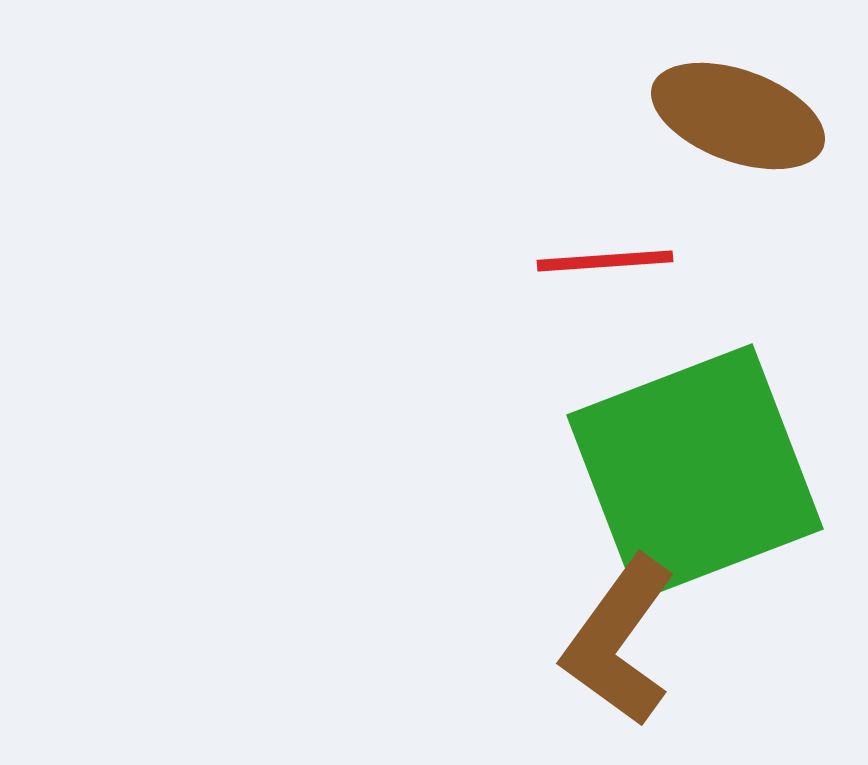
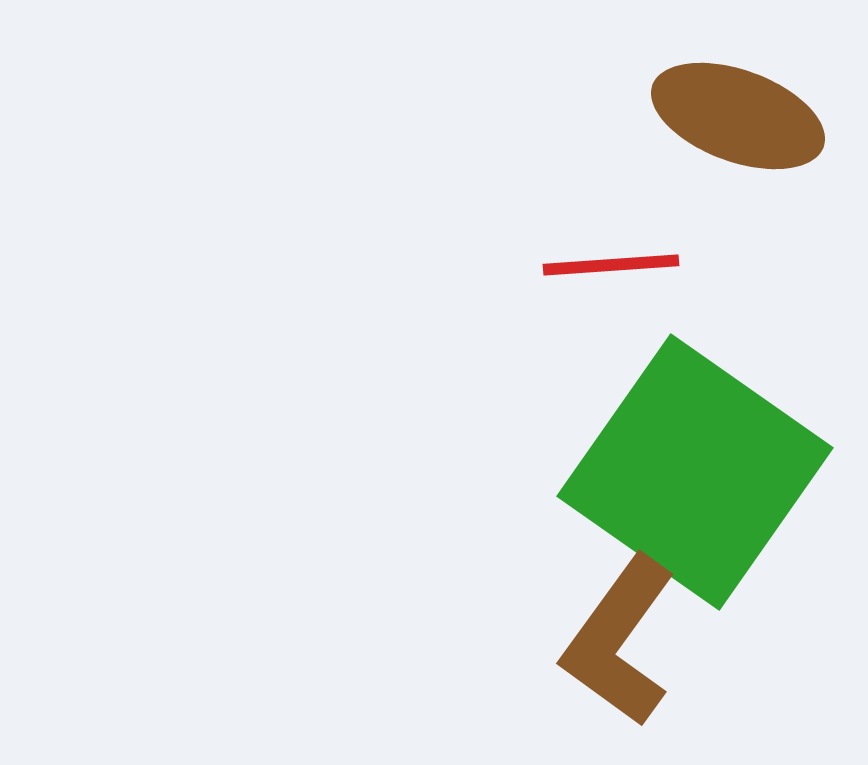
red line: moved 6 px right, 4 px down
green square: rotated 34 degrees counterclockwise
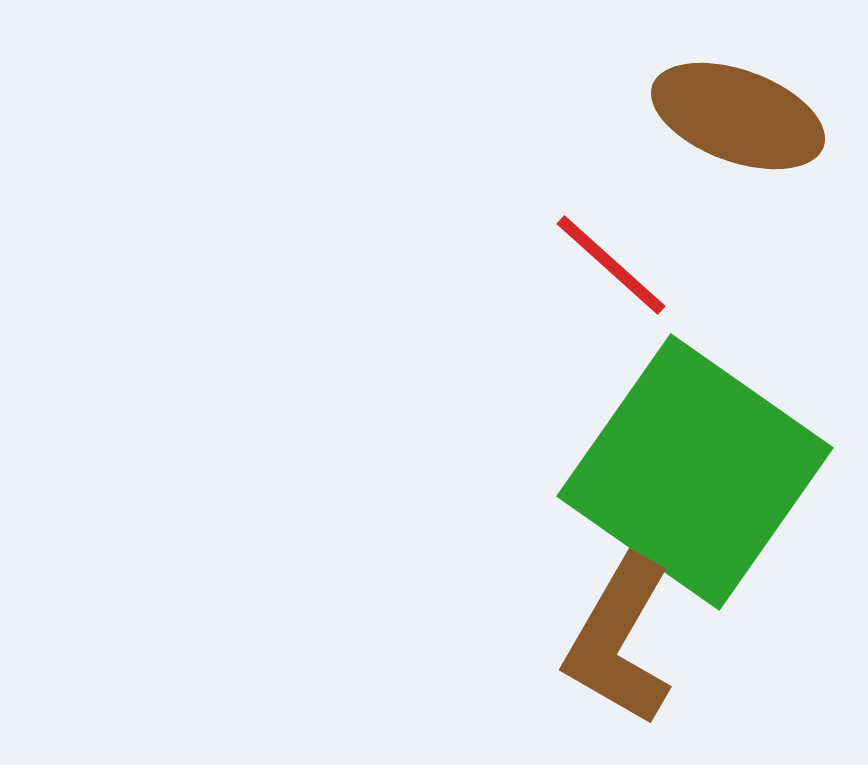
red line: rotated 46 degrees clockwise
brown L-shape: rotated 6 degrees counterclockwise
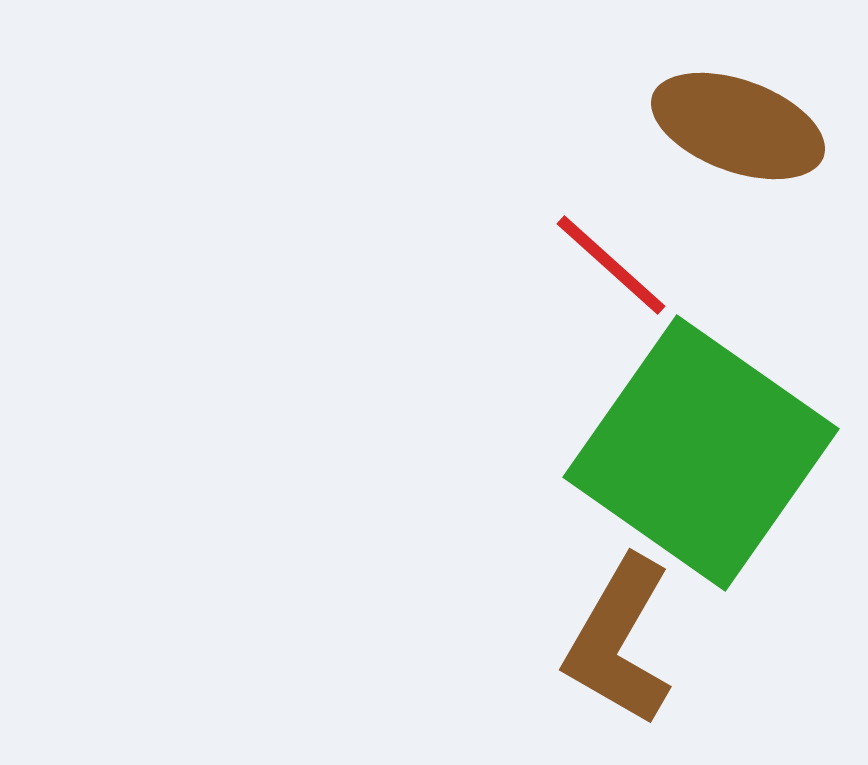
brown ellipse: moved 10 px down
green square: moved 6 px right, 19 px up
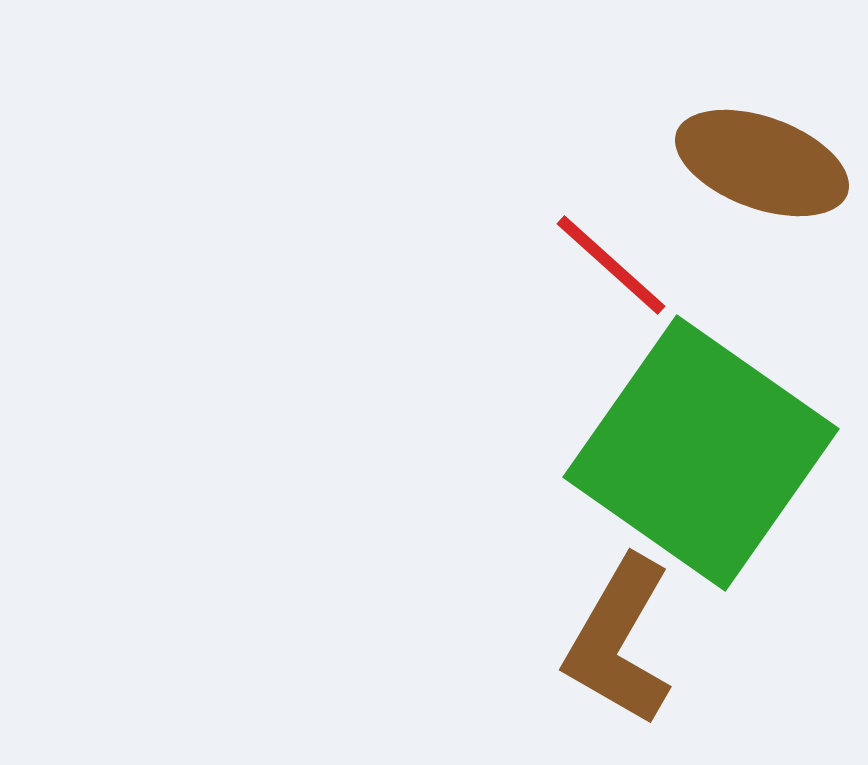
brown ellipse: moved 24 px right, 37 px down
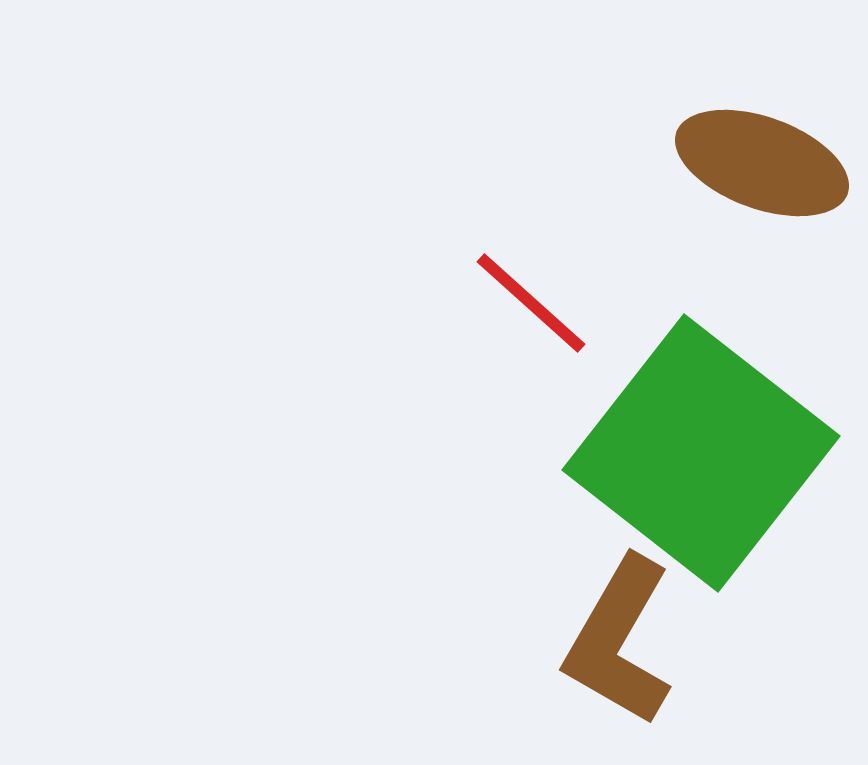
red line: moved 80 px left, 38 px down
green square: rotated 3 degrees clockwise
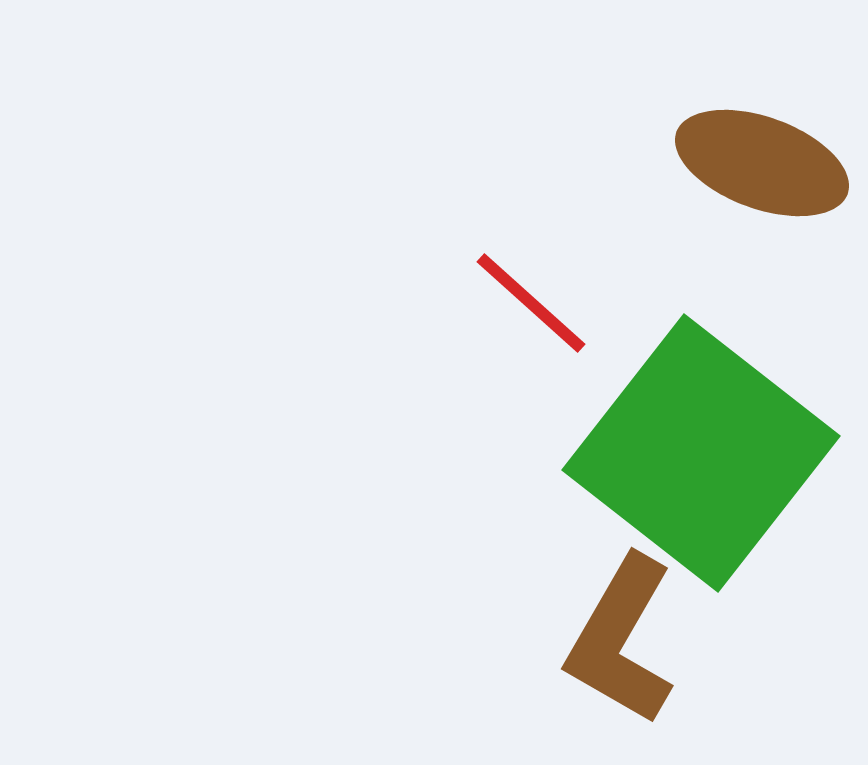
brown L-shape: moved 2 px right, 1 px up
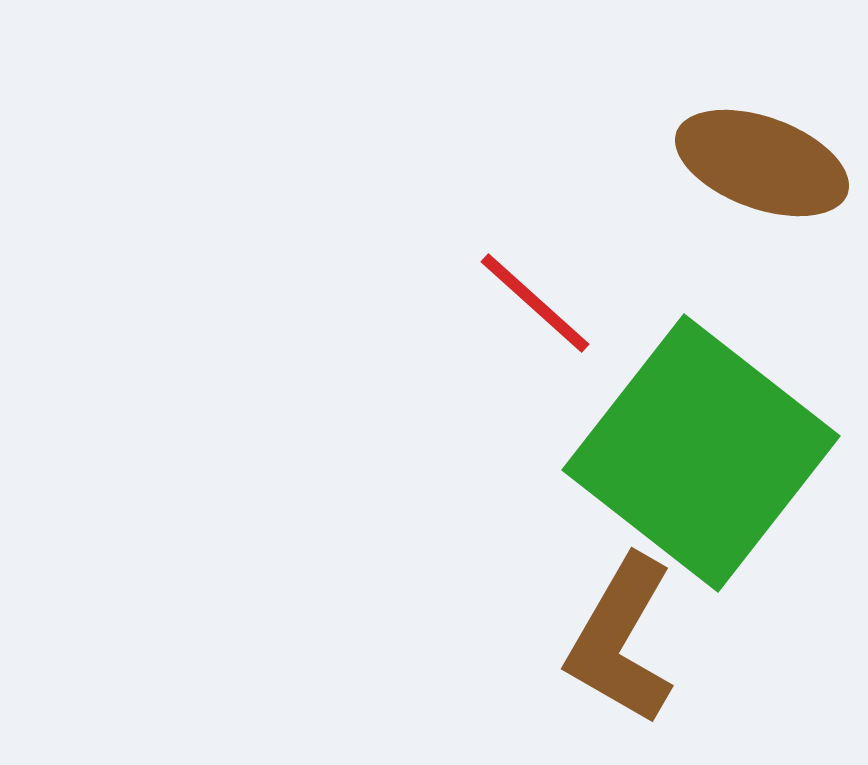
red line: moved 4 px right
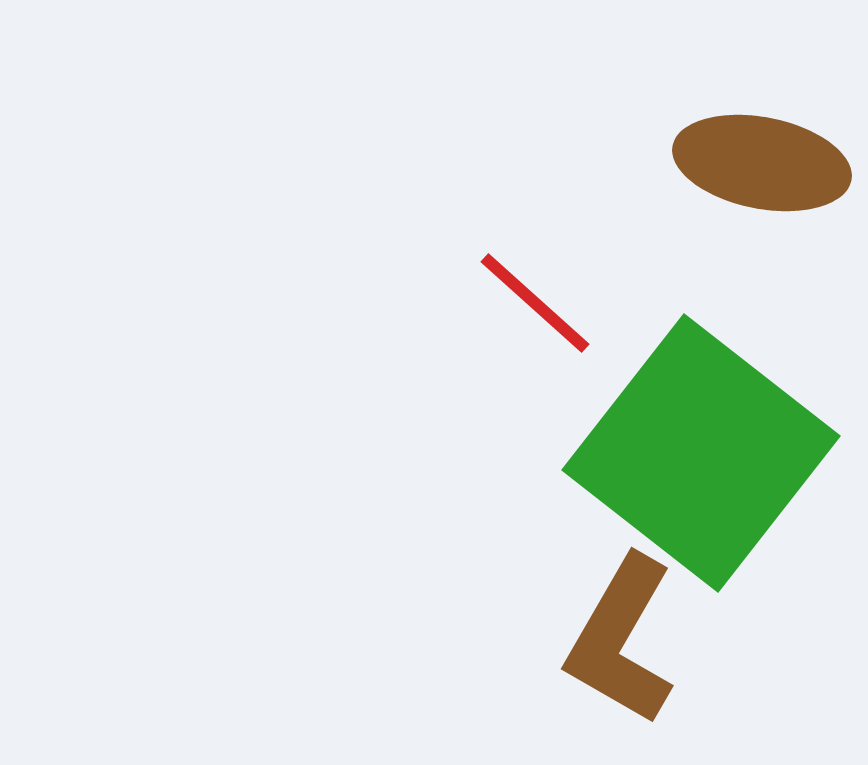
brown ellipse: rotated 9 degrees counterclockwise
